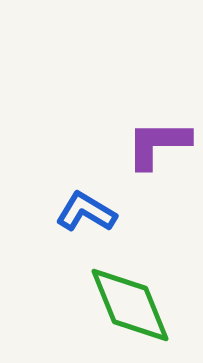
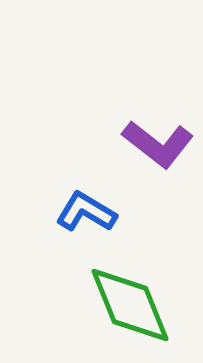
purple L-shape: rotated 142 degrees counterclockwise
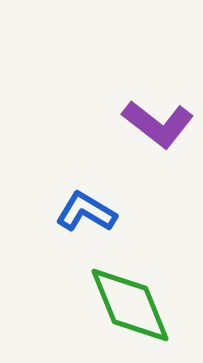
purple L-shape: moved 20 px up
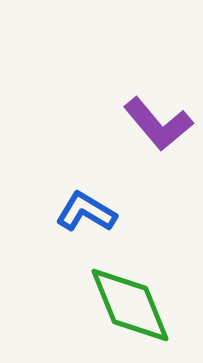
purple L-shape: rotated 12 degrees clockwise
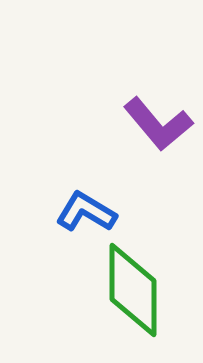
green diamond: moved 3 px right, 15 px up; rotated 22 degrees clockwise
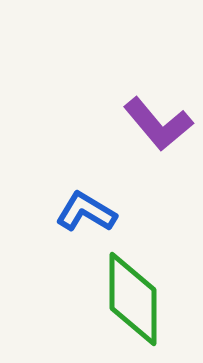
green diamond: moved 9 px down
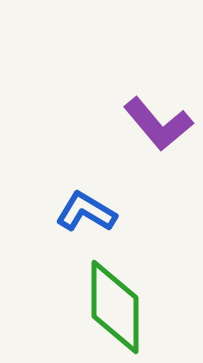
green diamond: moved 18 px left, 8 px down
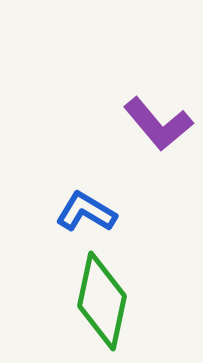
green diamond: moved 13 px left, 6 px up; rotated 12 degrees clockwise
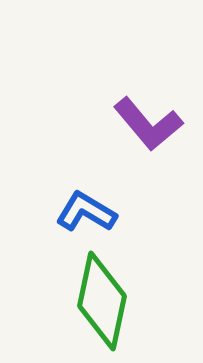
purple L-shape: moved 10 px left
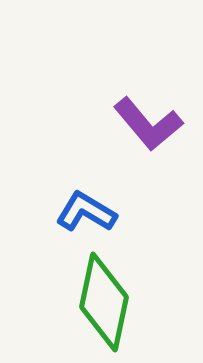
green diamond: moved 2 px right, 1 px down
